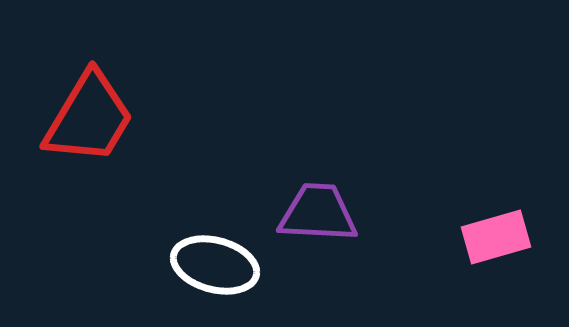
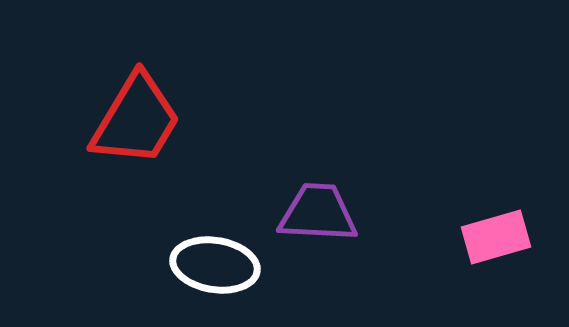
red trapezoid: moved 47 px right, 2 px down
white ellipse: rotated 6 degrees counterclockwise
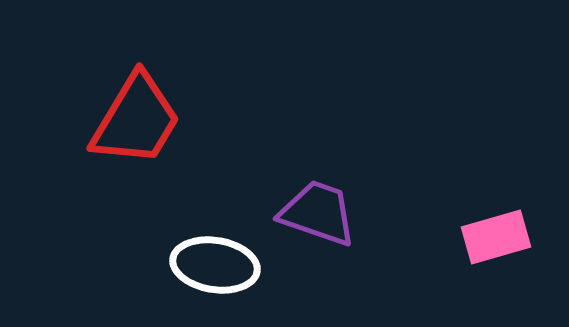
purple trapezoid: rotated 16 degrees clockwise
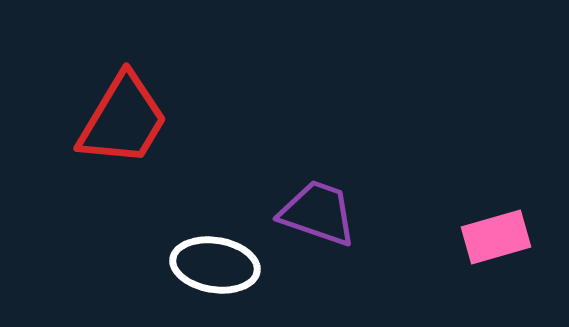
red trapezoid: moved 13 px left
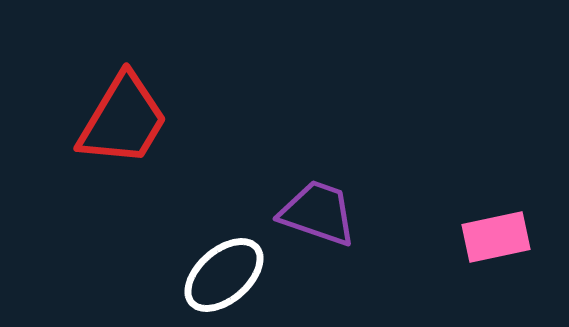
pink rectangle: rotated 4 degrees clockwise
white ellipse: moved 9 px right, 10 px down; rotated 50 degrees counterclockwise
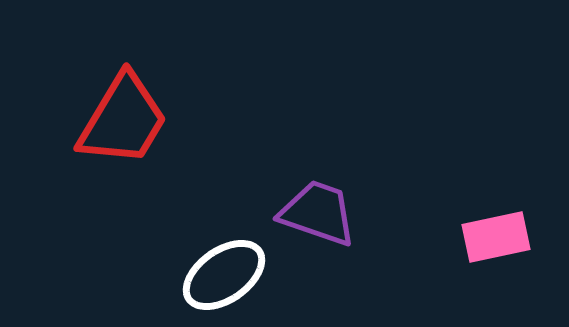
white ellipse: rotated 6 degrees clockwise
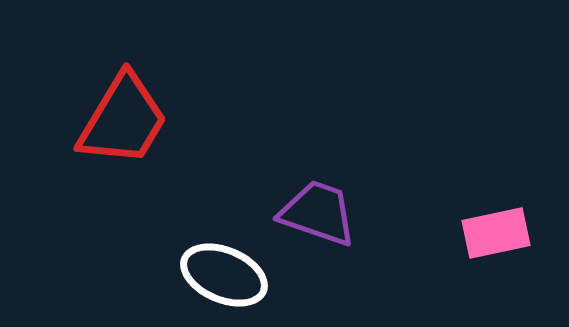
pink rectangle: moved 4 px up
white ellipse: rotated 58 degrees clockwise
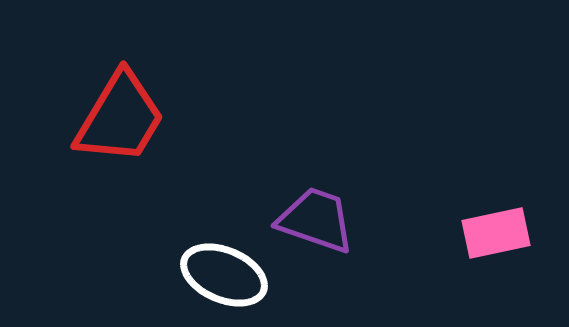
red trapezoid: moved 3 px left, 2 px up
purple trapezoid: moved 2 px left, 7 px down
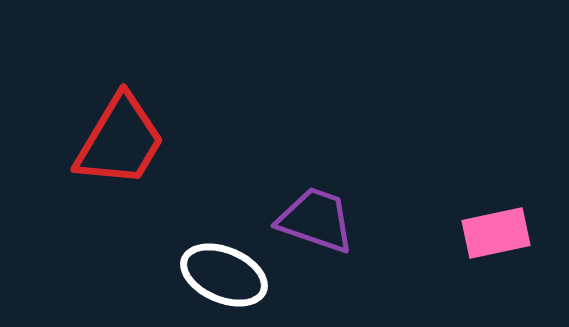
red trapezoid: moved 23 px down
